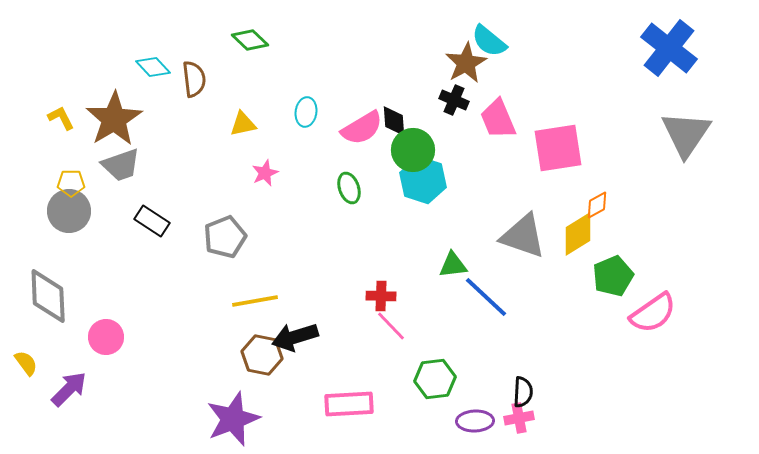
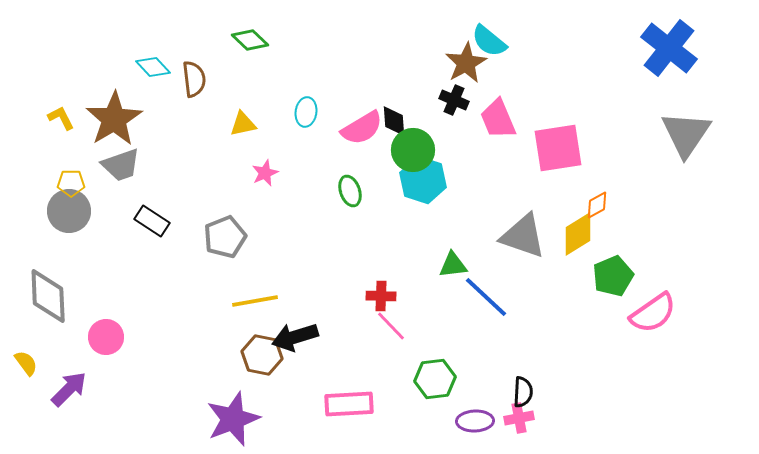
green ellipse at (349, 188): moved 1 px right, 3 px down
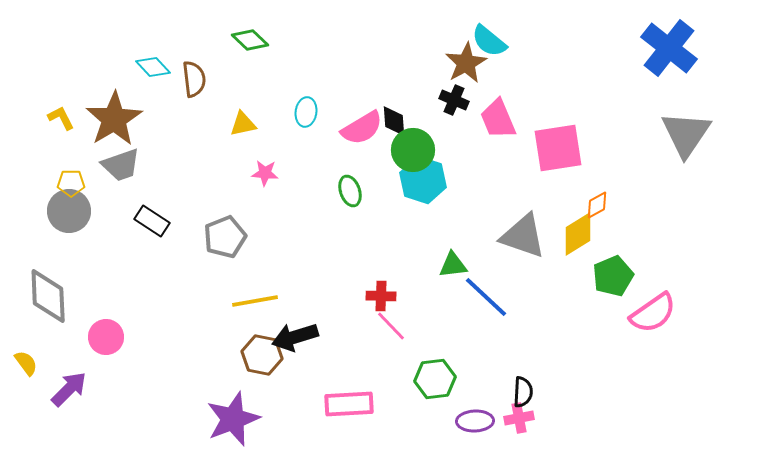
pink star at (265, 173): rotated 28 degrees clockwise
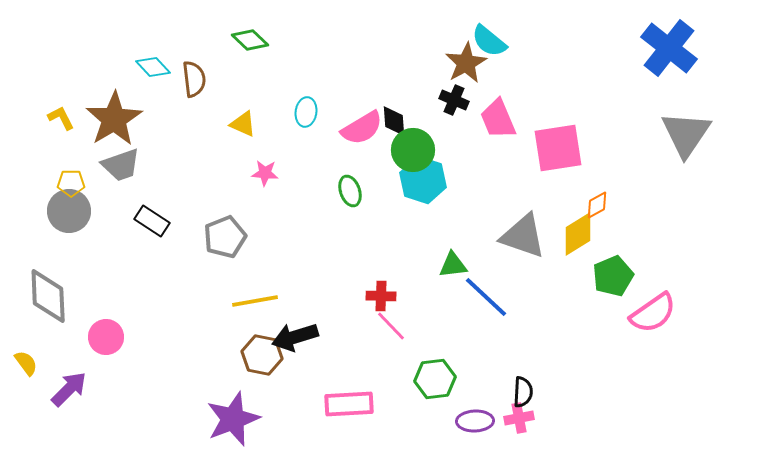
yellow triangle at (243, 124): rotated 36 degrees clockwise
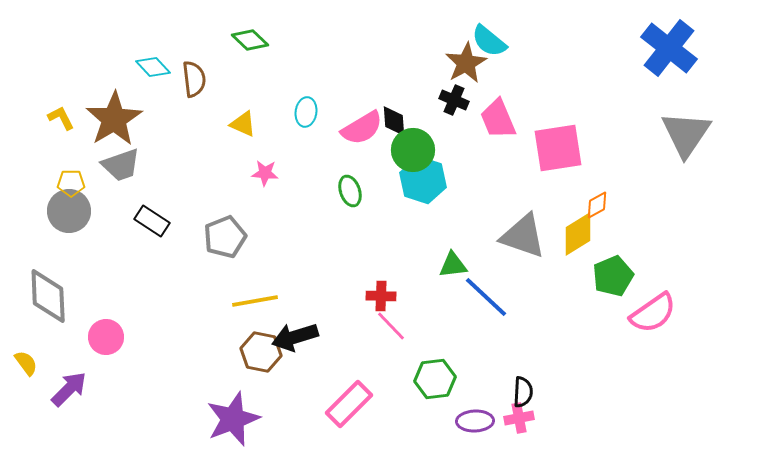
brown hexagon at (262, 355): moved 1 px left, 3 px up
pink rectangle at (349, 404): rotated 42 degrees counterclockwise
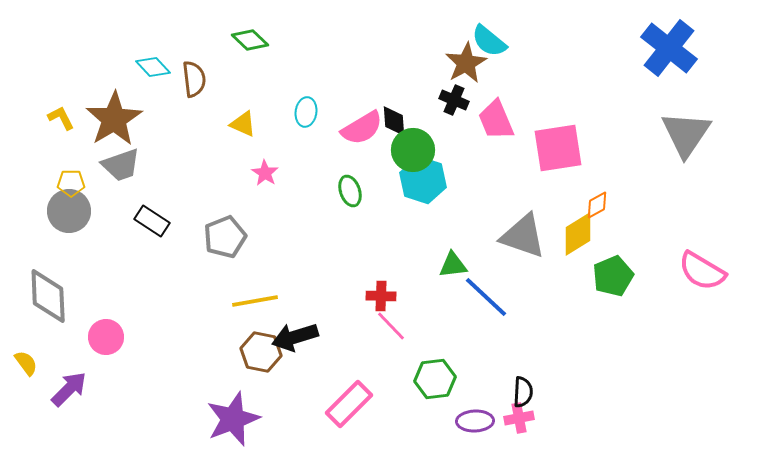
pink trapezoid at (498, 119): moved 2 px left, 1 px down
pink star at (265, 173): rotated 28 degrees clockwise
pink semicircle at (653, 313): moved 49 px right, 42 px up; rotated 66 degrees clockwise
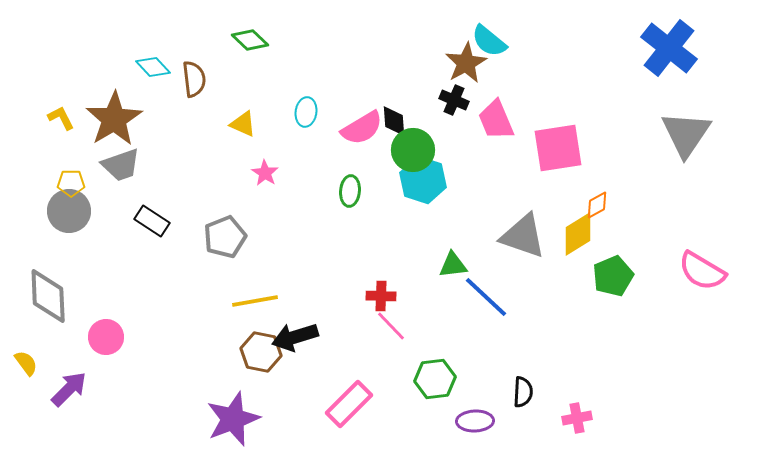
green ellipse at (350, 191): rotated 24 degrees clockwise
pink cross at (519, 418): moved 58 px right
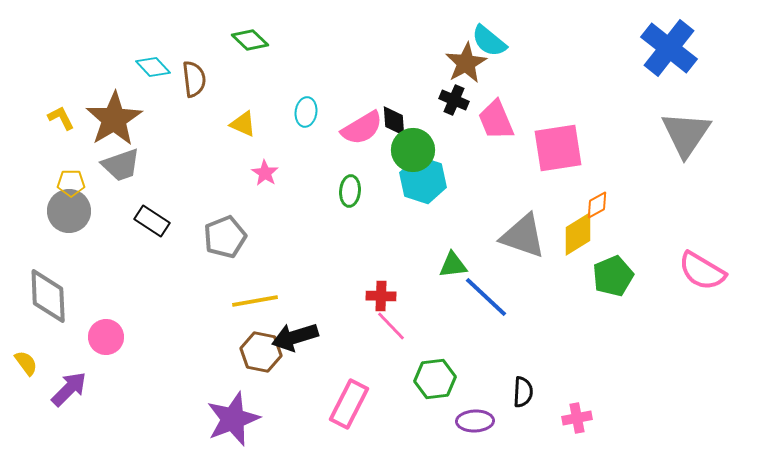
pink rectangle at (349, 404): rotated 18 degrees counterclockwise
